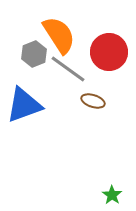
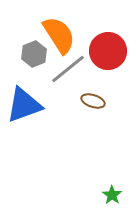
red circle: moved 1 px left, 1 px up
gray line: rotated 75 degrees counterclockwise
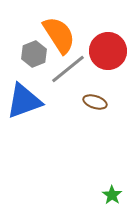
brown ellipse: moved 2 px right, 1 px down
blue triangle: moved 4 px up
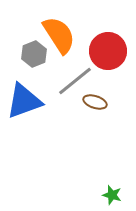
gray line: moved 7 px right, 12 px down
green star: rotated 18 degrees counterclockwise
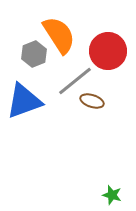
brown ellipse: moved 3 px left, 1 px up
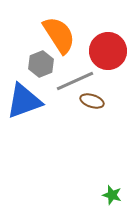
gray hexagon: moved 7 px right, 10 px down
gray line: rotated 15 degrees clockwise
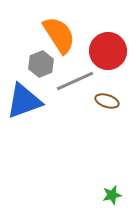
brown ellipse: moved 15 px right
green star: rotated 30 degrees counterclockwise
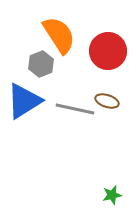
gray line: moved 28 px down; rotated 36 degrees clockwise
blue triangle: rotated 12 degrees counterclockwise
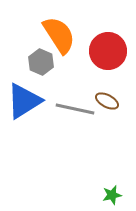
gray hexagon: moved 2 px up; rotated 15 degrees counterclockwise
brown ellipse: rotated 10 degrees clockwise
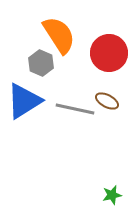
red circle: moved 1 px right, 2 px down
gray hexagon: moved 1 px down
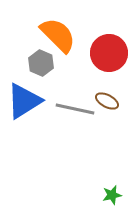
orange semicircle: moved 1 px left; rotated 12 degrees counterclockwise
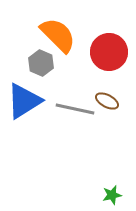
red circle: moved 1 px up
